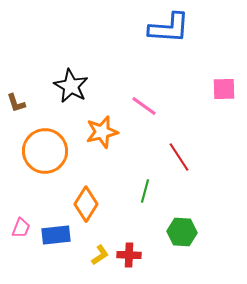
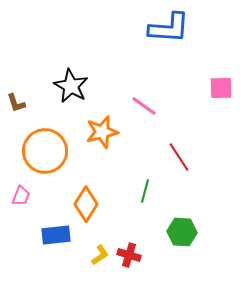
pink square: moved 3 px left, 1 px up
pink trapezoid: moved 32 px up
red cross: rotated 15 degrees clockwise
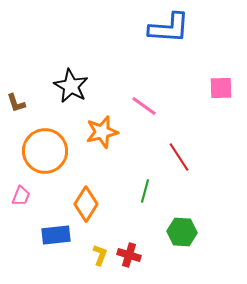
yellow L-shape: rotated 35 degrees counterclockwise
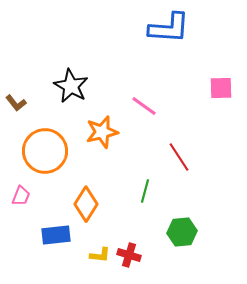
brown L-shape: rotated 20 degrees counterclockwise
green hexagon: rotated 8 degrees counterclockwise
yellow L-shape: rotated 75 degrees clockwise
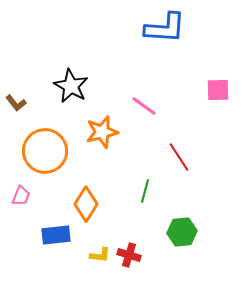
blue L-shape: moved 4 px left
pink square: moved 3 px left, 2 px down
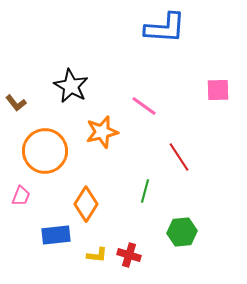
yellow L-shape: moved 3 px left
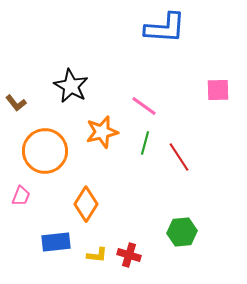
green line: moved 48 px up
blue rectangle: moved 7 px down
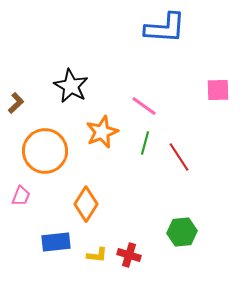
brown L-shape: rotated 95 degrees counterclockwise
orange star: rotated 8 degrees counterclockwise
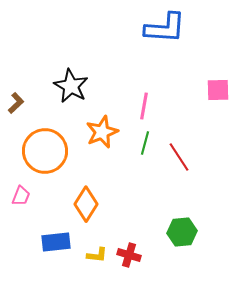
pink line: rotated 64 degrees clockwise
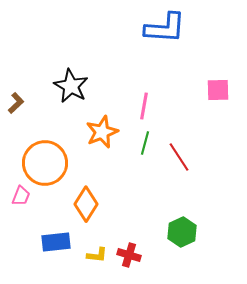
orange circle: moved 12 px down
green hexagon: rotated 20 degrees counterclockwise
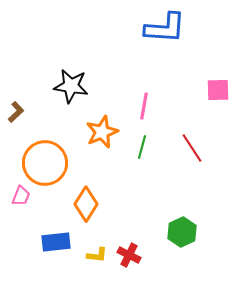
black star: rotated 20 degrees counterclockwise
brown L-shape: moved 9 px down
green line: moved 3 px left, 4 px down
red line: moved 13 px right, 9 px up
red cross: rotated 10 degrees clockwise
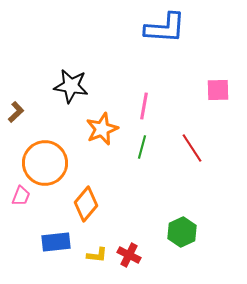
orange star: moved 3 px up
orange diamond: rotated 8 degrees clockwise
